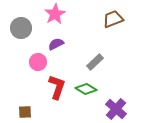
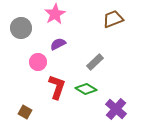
purple semicircle: moved 2 px right
brown square: rotated 32 degrees clockwise
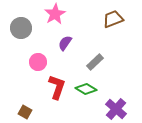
purple semicircle: moved 7 px right, 1 px up; rotated 28 degrees counterclockwise
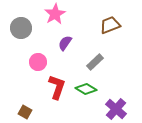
brown trapezoid: moved 3 px left, 6 px down
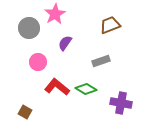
gray circle: moved 8 px right
gray rectangle: moved 6 px right, 1 px up; rotated 24 degrees clockwise
red L-shape: rotated 70 degrees counterclockwise
purple cross: moved 5 px right, 6 px up; rotated 30 degrees counterclockwise
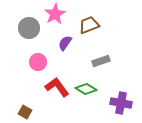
brown trapezoid: moved 21 px left
red L-shape: rotated 15 degrees clockwise
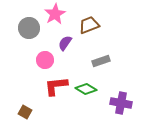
pink circle: moved 7 px right, 2 px up
red L-shape: moved 1 px left, 1 px up; rotated 60 degrees counterclockwise
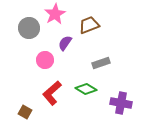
gray rectangle: moved 2 px down
red L-shape: moved 4 px left, 7 px down; rotated 35 degrees counterclockwise
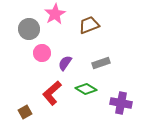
gray circle: moved 1 px down
purple semicircle: moved 20 px down
pink circle: moved 3 px left, 7 px up
brown square: rotated 32 degrees clockwise
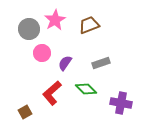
pink star: moved 6 px down
green diamond: rotated 15 degrees clockwise
